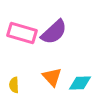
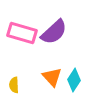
cyan diamond: moved 6 px left, 3 px up; rotated 55 degrees counterclockwise
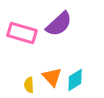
purple semicircle: moved 5 px right, 8 px up
cyan diamond: moved 1 px right; rotated 25 degrees clockwise
yellow semicircle: moved 15 px right
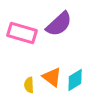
orange triangle: rotated 10 degrees counterclockwise
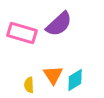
orange triangle: moved 1 px right, 2 px up; rotated 20 degrees clockwise
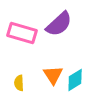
yellow semicircle: moved 10 px left, 2 px up
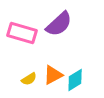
orange triangle: rotated 35 degrees clockwise
yellow semicircle: moved 10 px right, 4 px up; rotated 119 degrees counterclockwise
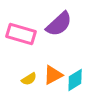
pink rectangle: moved 1 px left, 1 px down
